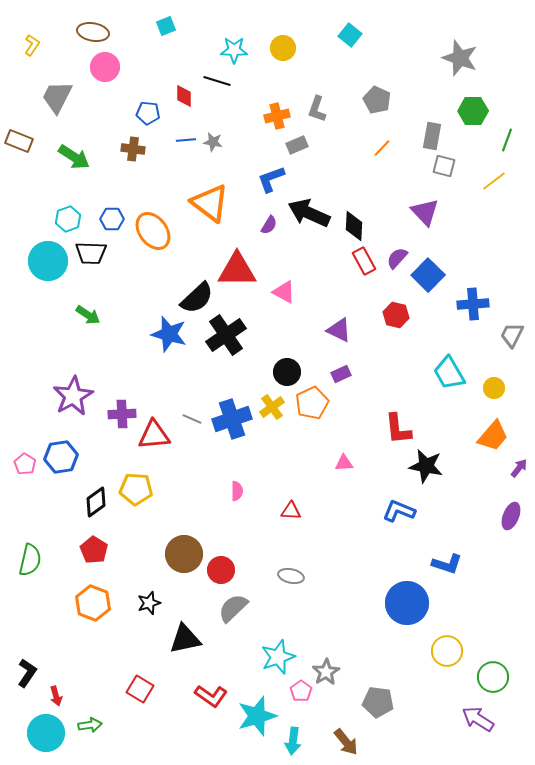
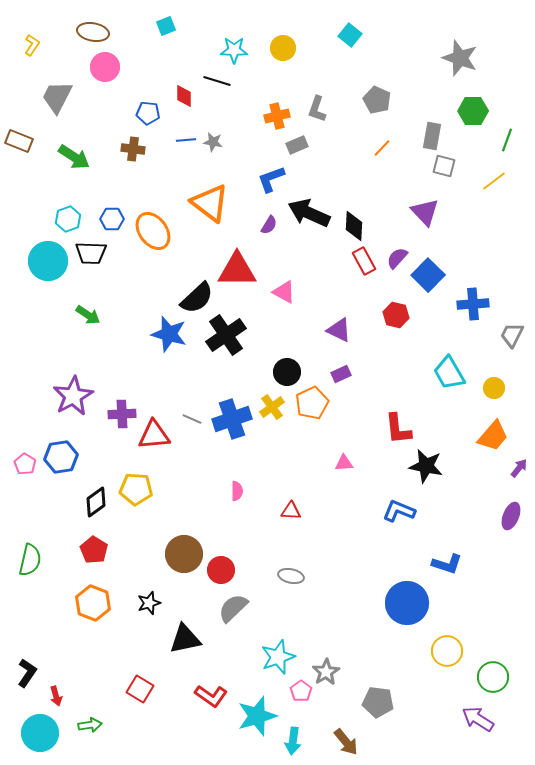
cyan circle at (46, 733): moved 6 px left
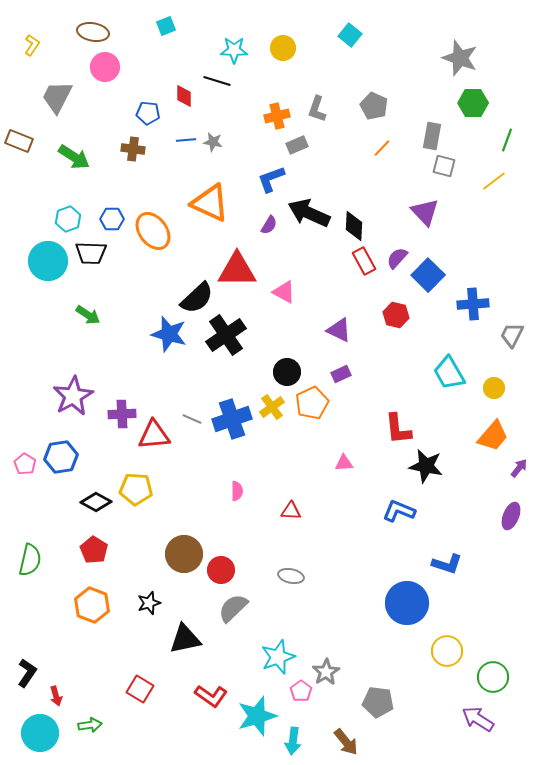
gray pentagon at (377, 100): moved 3 px left, 6 px down
green hexagon at (473, 111): moved 8 px up
orange triangle at (210, 203): rotated 12 degrees counterclockwise
black diamond at (96, 502): rotated 64 degrees clockwise
orange hexagon at (93, 603): moved 1 px left, 2 px down
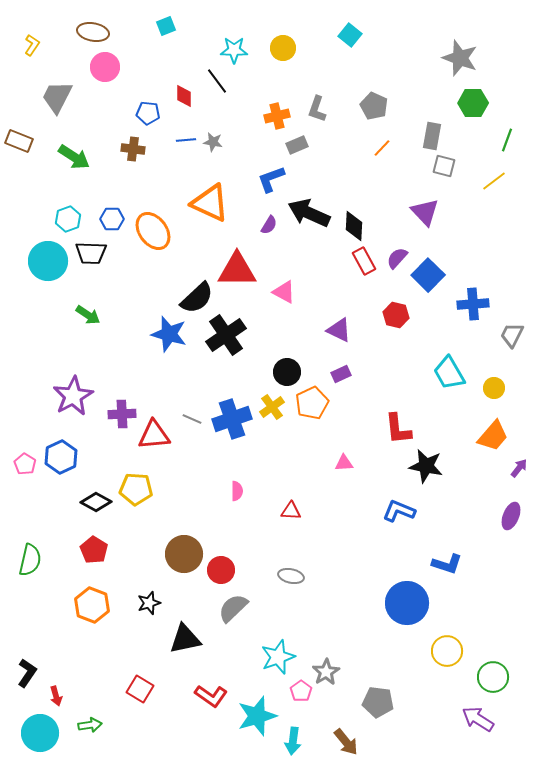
black line at (217, 81): rotated 36 degrees clockwise
blue hexagon at (61, 457): rotated 16 degrees counterclockwise
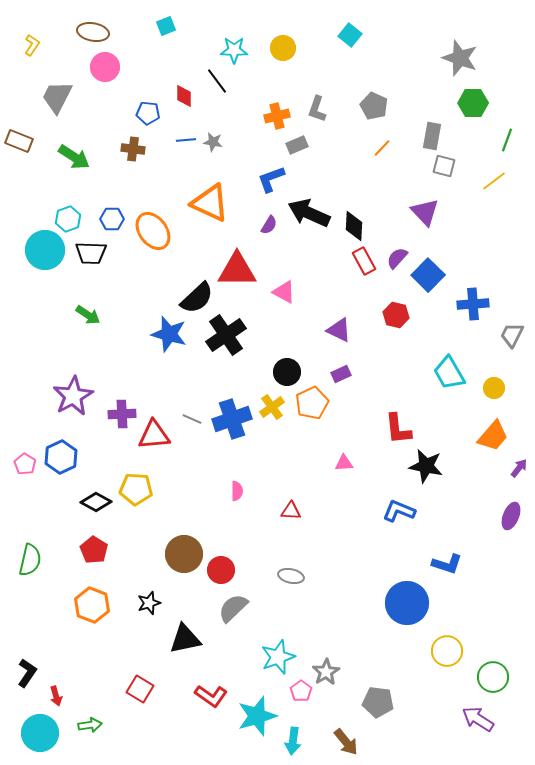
cyan circle at (48, 261): moved 3 px left, 11 px up
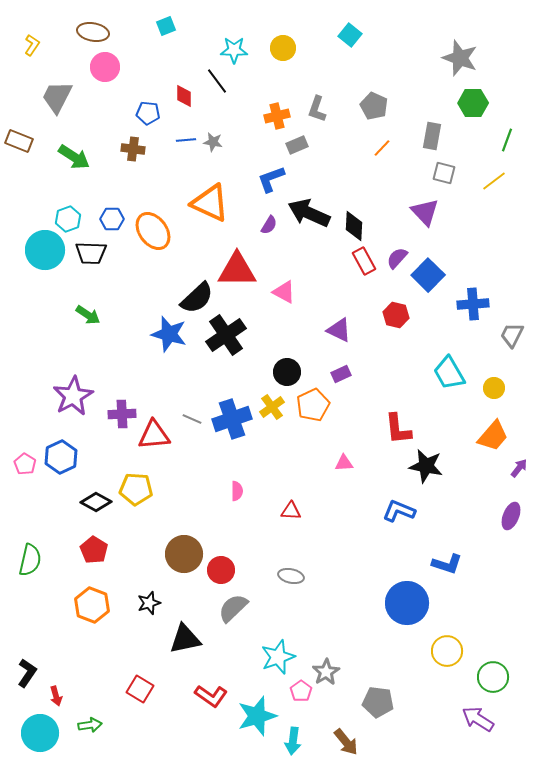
gray square at (444, 166): moved 7 px down
orange pentagon at (312, 403): moved 1 px right, 2 px down
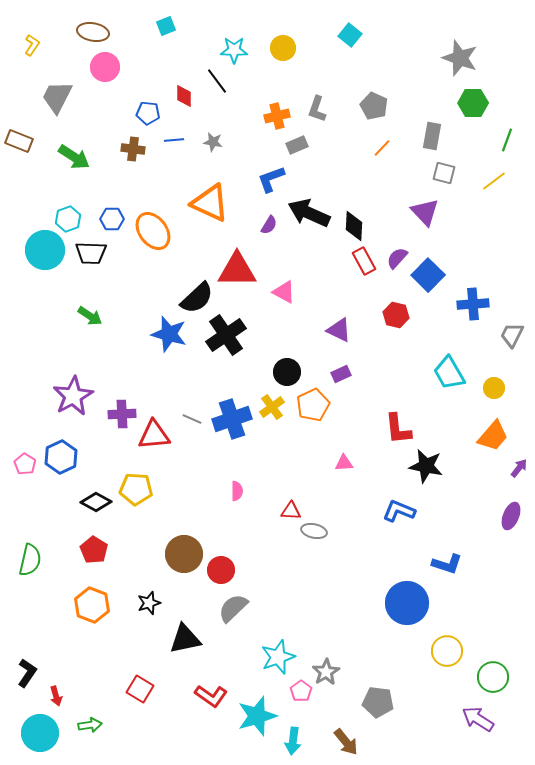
blue line at (186, 140): moved 12 px left
green arrow at (88, 315): moved 2 px right, 1 px down
gray ellipse at (291, 576): moved 23 px right, 45 px up
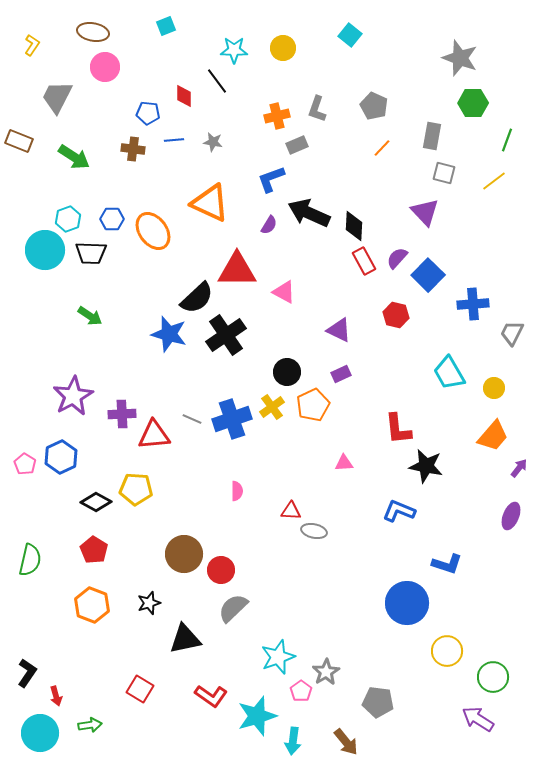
gray trapezoid at (512, 335): moved 2 px up
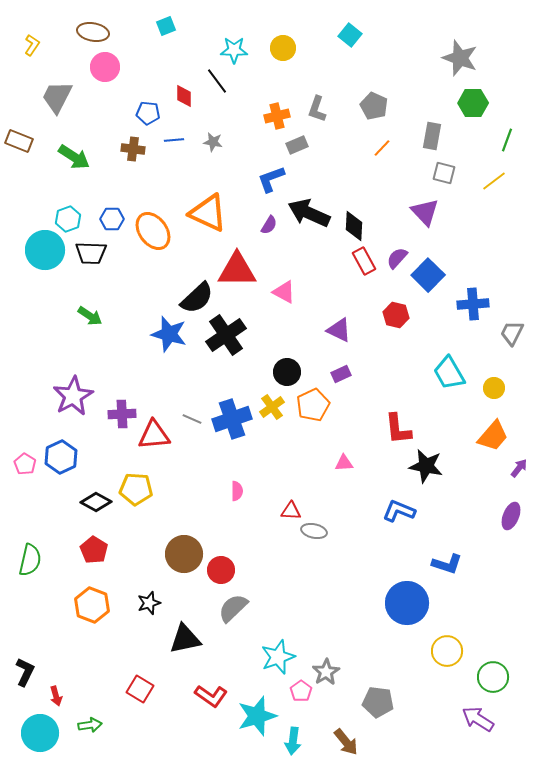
orange triangle at (210, 203): moved 2 px left, 10 px down
black L-shape at (27, 673): moved 2 px left, 1 px up; rotated 8 degrees counterclockwise
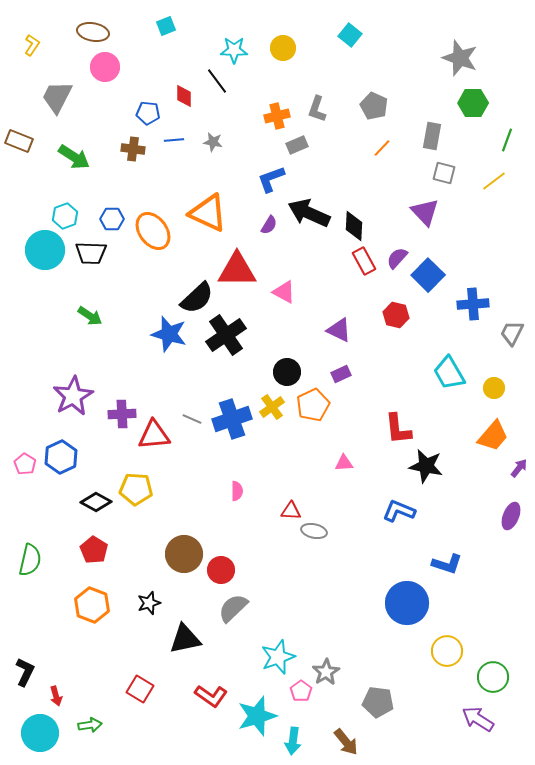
cyan hexagon at (68, 219): moved 3 px left, 3 px up
